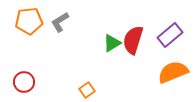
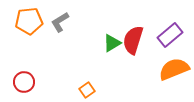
orange semicircle: moved 1 px right, 3 px up
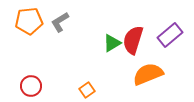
orange semicircle: moved 26 px left, 5 px down
red circle: moved 7 px right, 4 px down
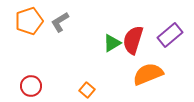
orange pentagon: rotated 12 degrees counterclockwise
orange square: rotated 14 degrees counterclockwise
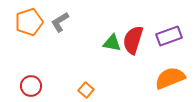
orange pentagon: moved 1 px down
purple rectangle: moved 1 px left, 1 px down; rotated 20 degrees clockwise
green triangle: rotated 42 degrees clockwise
orange semicircle: moved 22 px right, 4 px down
orange square: moved 1 px left
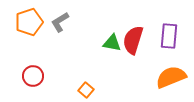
purple rectangle: rotated 65 degrees counterclockwise
orange semicircle: moved 1 px right, 1 px up
red circle: moved 2 px right, 10 px up
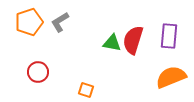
red circle: moved 5 px right, 4 px up
orange square: rotated 21 degrees counterclockwise
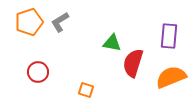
red semicircle: moved 23 px down
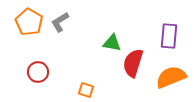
orange pentagon: rotated 24 degrees counterclockwise
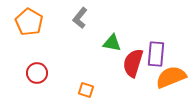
gray L-shape: moved 20 px right, 4 px up; rotated 20 degrees counterclockwise
purple rectangle: moved 13 px left, 18 px down
red circle: moved 1 px left, 1 px down
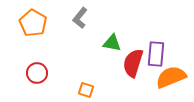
orange pentagon: moved 4 px right, 1 px down
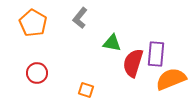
orange semicircle: moved 2 px down
